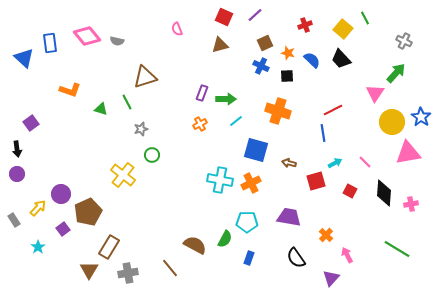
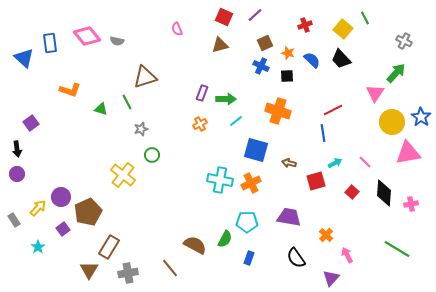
red square at (350, 191): moved 2 px right, 1 px down; rotated 16 degrees clockwise
purple circle at (61, 194): moved 3 px down
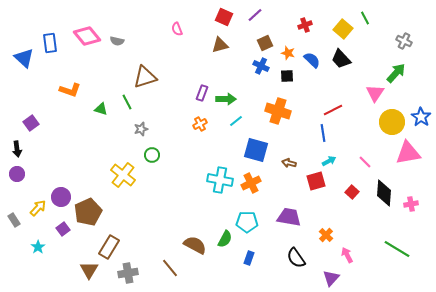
cyan arrow at (335, 163): moved 6 px left, 2 px up
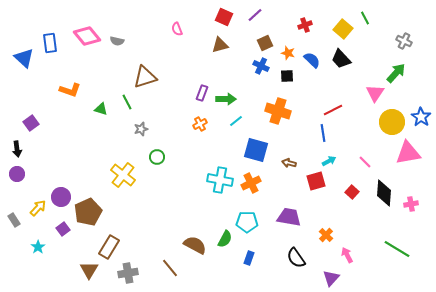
green circle at (152, 155): moved 5 px right, 2 px down
